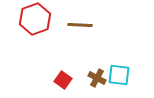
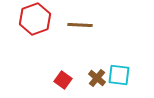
brown cross: rotated 12 degrees clockwise
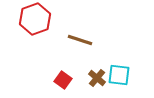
brown line: moved 15 px down; rotated 15 degrees clockwise
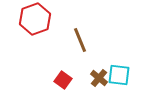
brown line: rotated 50 degrees clockwise
brown cross: moved 2 px right
